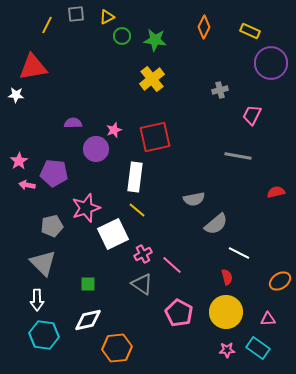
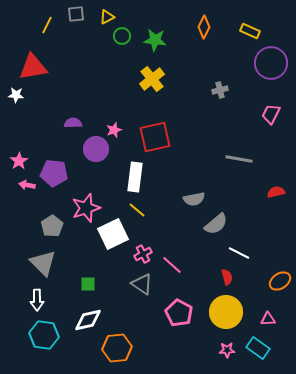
pink trapezoid at (252, 115): moved 19 px right, 1 px up
gray line at (238, 156): moved 1 px right, 3 px down
gray pentagon at (52, 226): rotated 20 degrees counterclockwise
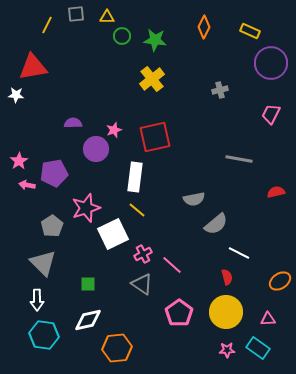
yellow triangle at (107, 17): rotated 28 degrees clockwise
purple pentagon at (54, 173): rotated 16 degrees counterclockwise
pink pentagon at (179, 313): rotated 8 degrees clockwise
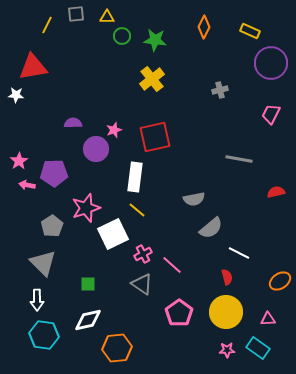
purple pentagon at (54, 173): rotated 8 degrees clockwise
gray semicircle at (216, 224): moved 5 px left, 4 px down
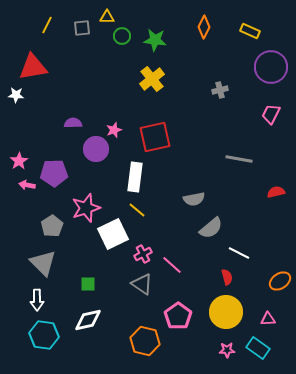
gray square at (76, 14): moved 6 px right, 14 px down
purple circle at (271, 63): moved 4 px down
pink pentagon at (179, 313): moved 1 px left, 3 px down
orange hexagon at (117, 348): moved 28 px right, 7 px up; rotated 20 degrees clockwise
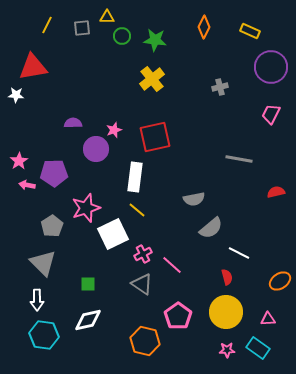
gray cross at (220, 90): moved 3 px up
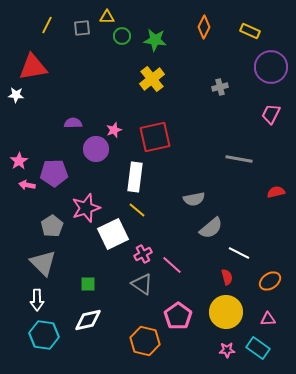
orange ellipse at (280, 281): moved 10 px left
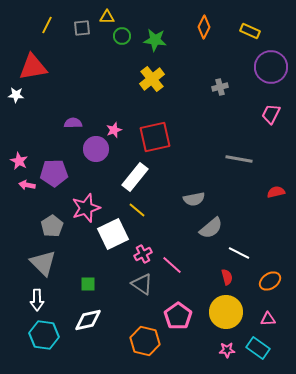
pink star at (19, 161): rotated 12 degrees counterclockwise
white rectangle at (135, 177): rotated 32 degrees clockwise
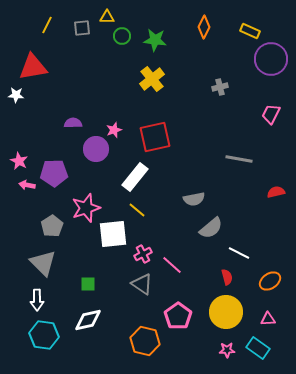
purple circle at (271, 67): moved 8 px up
white square at (113, 234): rotated 20 degrees clockwise
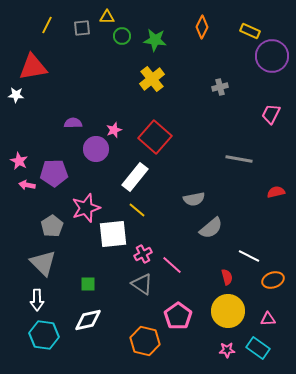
orange diamond at (204, 27): moved 2 px left
purple circle at (271, 59): moved 1 px right, 3 px up
red square at (155, 137): rotated 36 degrees counterclockwise
white line at (239, 253): moved 10 px right, 3 px down
orange ellipse at (270, 281): moved 3 px right, 1 px up; rotated 15 degrees clockwise
yellow circle at (226, 312): moved 2 px right, 1 px up
